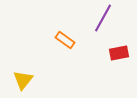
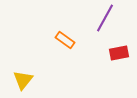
purple line: moved 2 px right
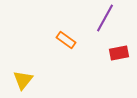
orange rectangle: moved 1 px right
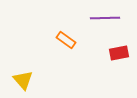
purple line: rotated 60 degrees clockwise
yellow triangle: rotated 20 degrees counterclockwise
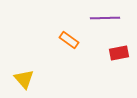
orange rectangle: moved 3 px right
yellow triangle: moved 1 px right, 1 px up
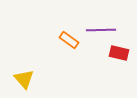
purple line: moved 4 px left, 12 px down
red rectangle: rotated 24 degrees clockwise
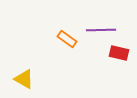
orange rectangle: moved 2 px left, 1 px up
yellow triangle: rotated 20 degrees counterclockwise
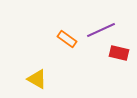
purple line: rotated 24 degrees counterclockwise
yellow triangle: moved 13 px right
